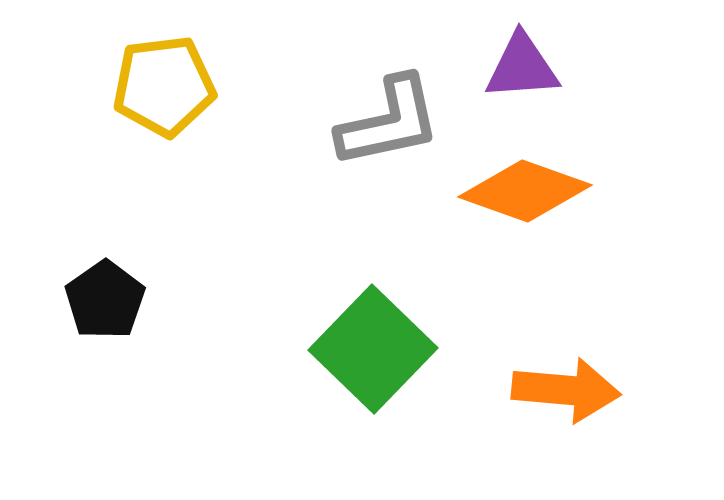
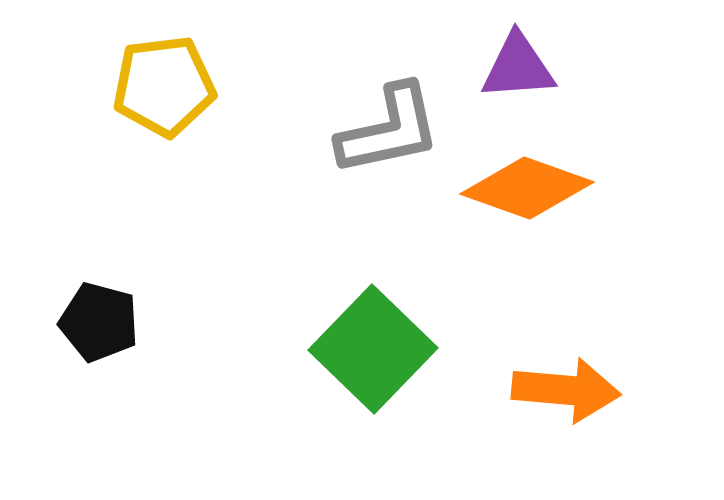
purple triangle: moved 4 px left
gray L-shape: moved 8 px down
orange diamond: moved 2 px right, 3 px up
black pentagon: moved 6 px left, 22 px down; rotated 22 degrees counterclockwise
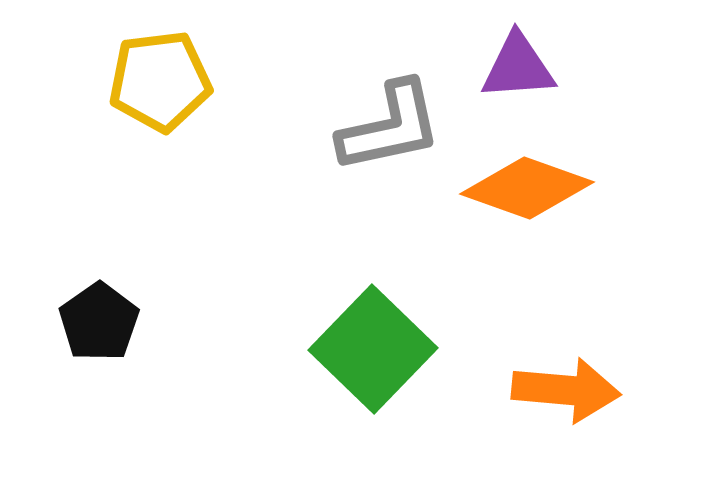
yellow pentagon: moved 4 px left, 5 px up
gray L-shape: moved 1 px right, 3 px up
black pentagon: rotated 22 degrees clockwise
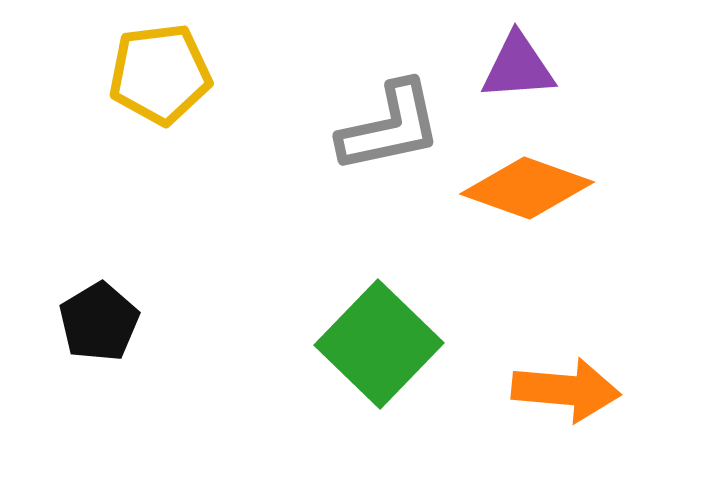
yellow pentagon: moved 7 px up
black pentagon: rotated 4 degrees clockwise
green square: moved 6 px right, 5 px up
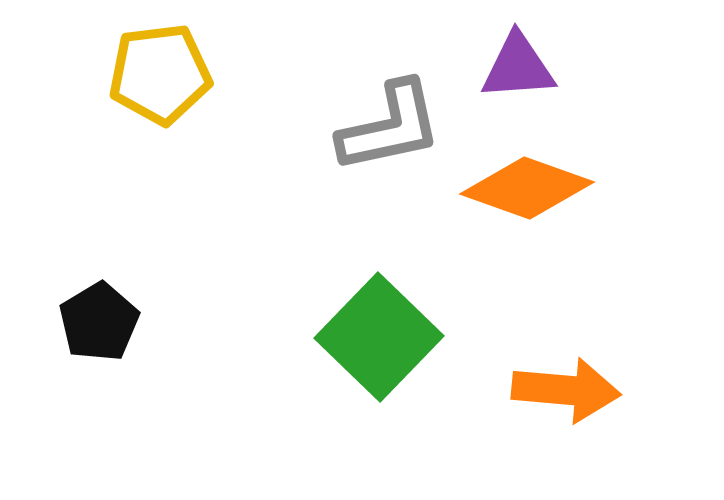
green square: moved 7 px up
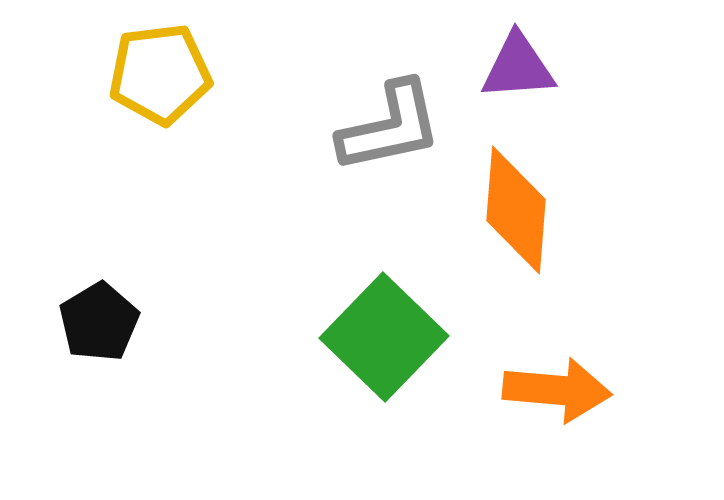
orange diamond: moved 11 px left, 22 px down; rotated 75 degrees clockwise
green square: moved 5 px right
orange arrow: moved 9 px left
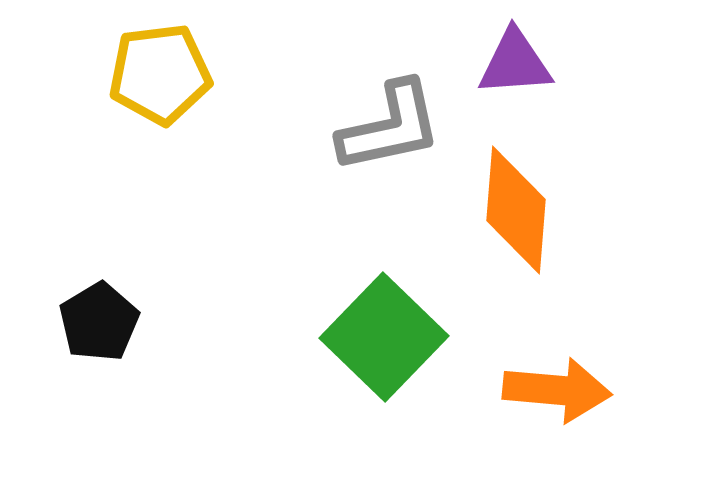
purple triangle: moved 3 px left, 4 px up
